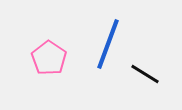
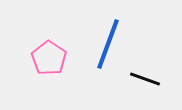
black line: moved 5 px down; rotated 12 degrees counterclockwise
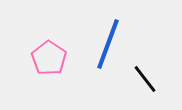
black line: rotated 32 degrees clockwise
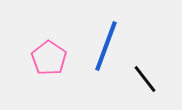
blue line: moved 2 px left, 2 px down
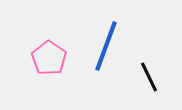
black line: moved 4 px right, 2 px up; rotated 12 degrees clockwise
